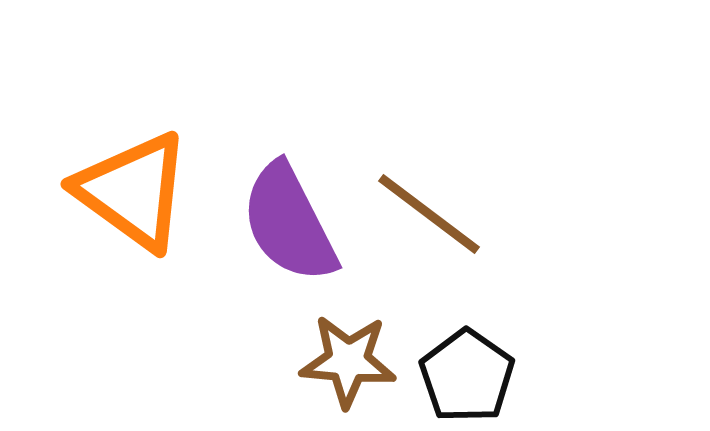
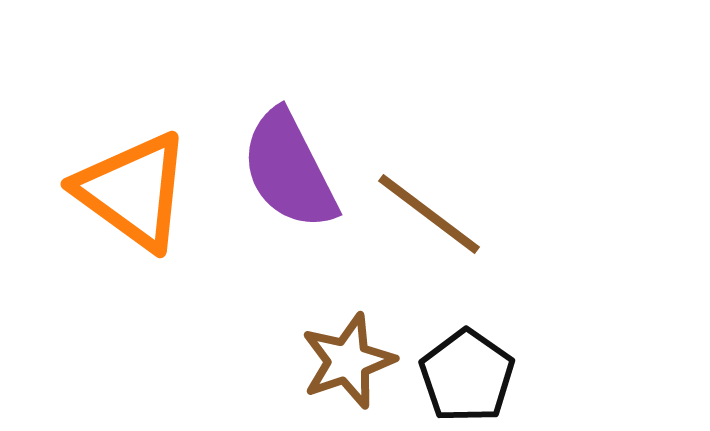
purple semicircle: moved 53 px up
brown star: rotated 24 degrees counterclockwise
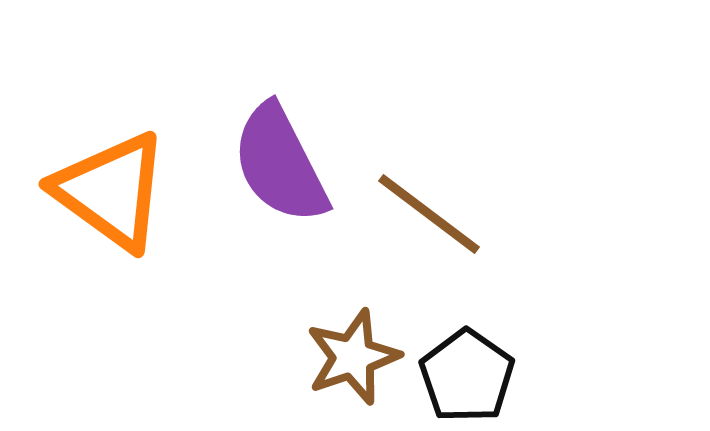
purple semicircle: moved 9 px left, 6 px up
orange triangle: moved 22 px left
brown star: moved 5 px right, 4 px up
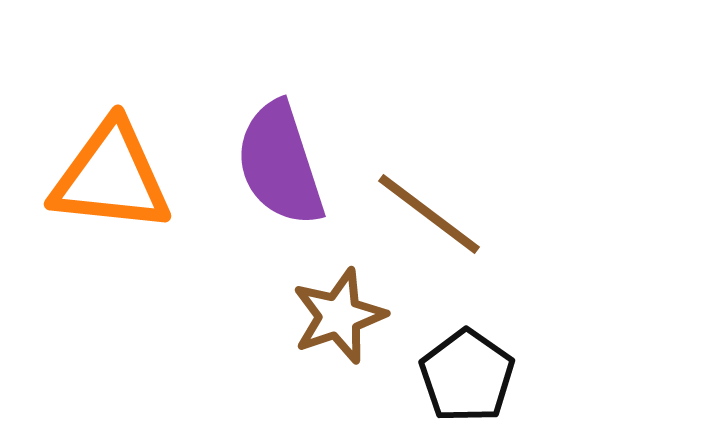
purple semicircle: rotated 9 degrees clockwise
orange triangle: moved 14 px up; rotated 30 degrees counterclockwise
brown star: moved 14 px left, 41 px up
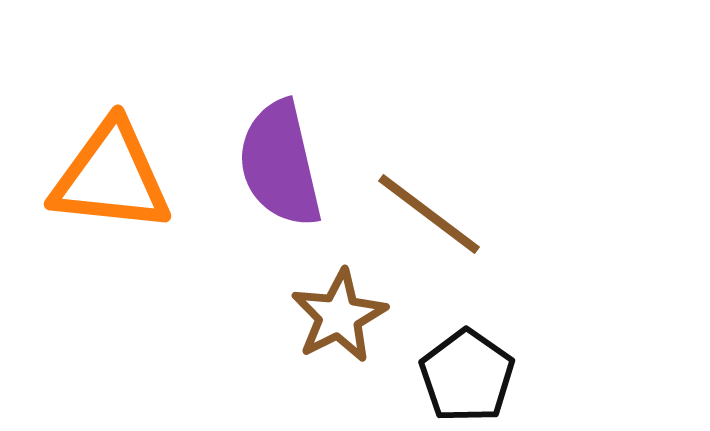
purple semicircle: rotated 5 degrees clockwise
brown star: rotated 8 degrees counterclockwise
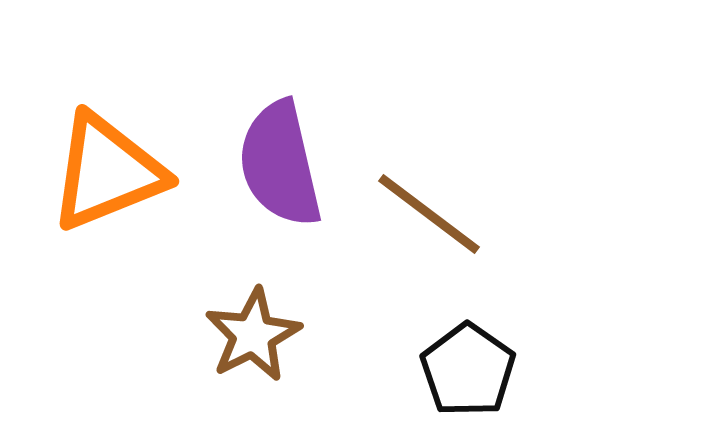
orange triangle: moved 4 px left, 5 px up; rotated 28 degrees counterclockwise
brown star: moved 86 px left, 19 px down
black pentagon: moved 1 px right, 6 px up
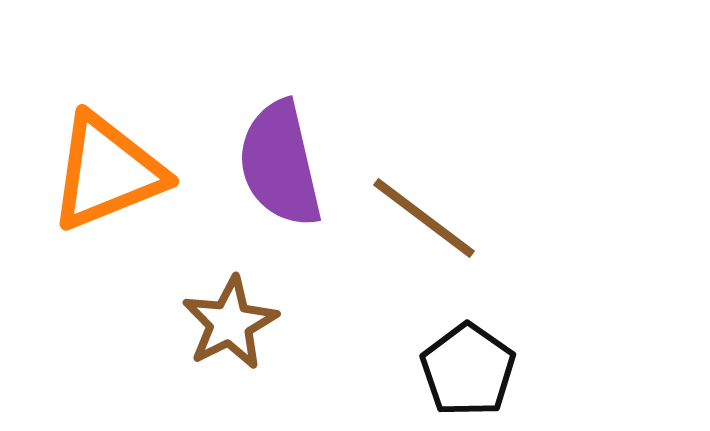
brown line: moved 5 px left, 4 px down
brown star: moved 23 px left, 12 px up
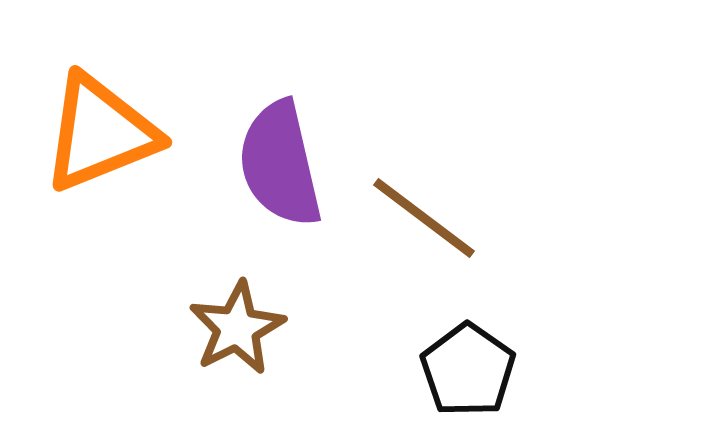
orange triangle: moved 7 px left, 39 px up
brown star: moved 7 px right, 5 px down
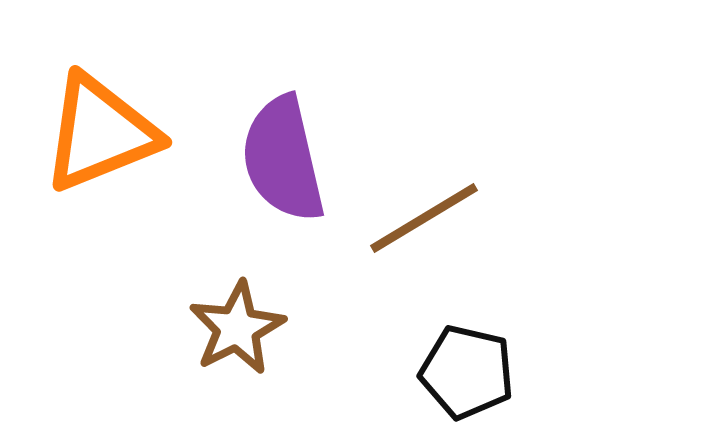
purple semicircle: moved 3 px right, 5 px up
brown line: rotated 68 degrees counterclockwise
black pentagon: moved 1 px left, 2 px down; rotated 22 degrees counterclockwise
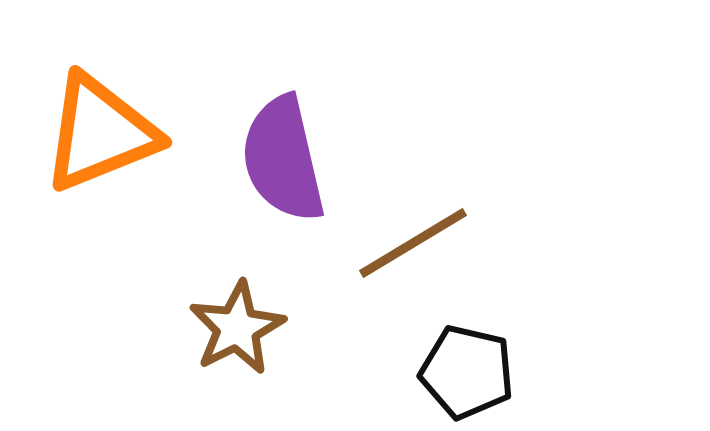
brown line: moved 11 px left, 25 px down
